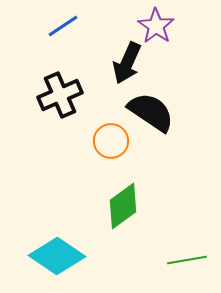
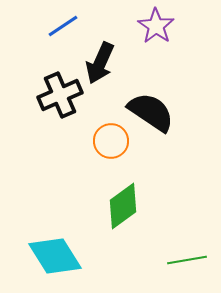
black arrow: moved 27 px left
cyan diamond: moved 2 px left; rotated 24 degrees clockwise
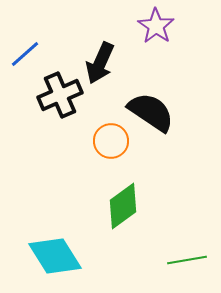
blue line: moved 38 px left, 28 px down; rotated 8 degrees counterclockwise
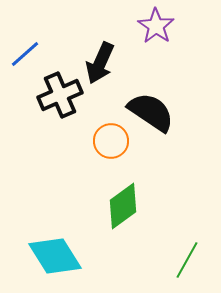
green line: rotated 51 degrees counterclockwise
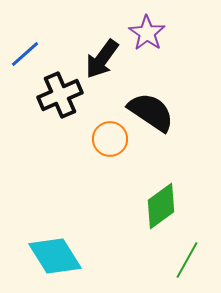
purple star: moved 9 px left, 7 px down
black arrow: moved 2 px right, 4 px up; rotated 12 degrees clockwise
orange circle: moved 1 px left, 2 px up
green diamond: moved 38 px right
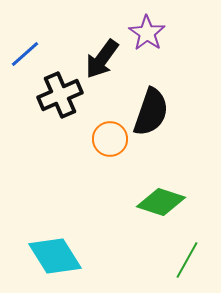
black semicircle: rotated 75 degrees clockwise
green diamond: moved 4 px up; rotated 54 degrees clockwise
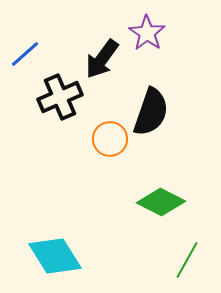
black cross: moved 2 px down
green diamond: rotated 9 degrees clockwise
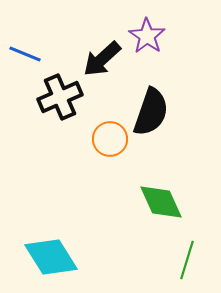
purple star: moved 3 px down
blue line: rotated 64 degrees clockwise
black arrow: rotated 12 degrees clockwise
green diamond: rotated 39 degrees clockwise
cyan diamond: moved 4 px left, 1 px down
green line: rotated 12 degrees counterclockwise
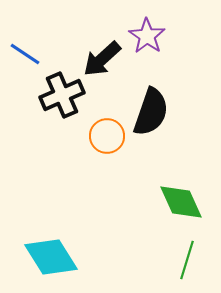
blue line: rotated 12 degrees clockwise
black cross: moved 2 px right, 2 px up
orange circle: moved 3 px left, 3 px up
green diamond: moved 20 px right
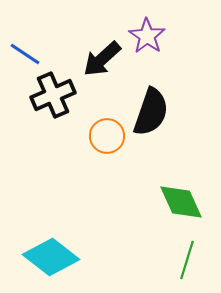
black cross: moved 9 px left
cyan diamond: rotated 20 degrees counterclockwise
